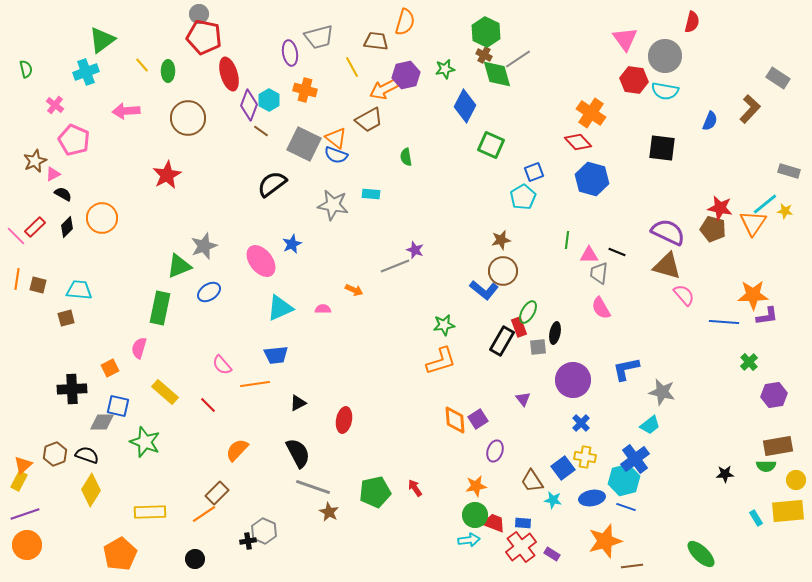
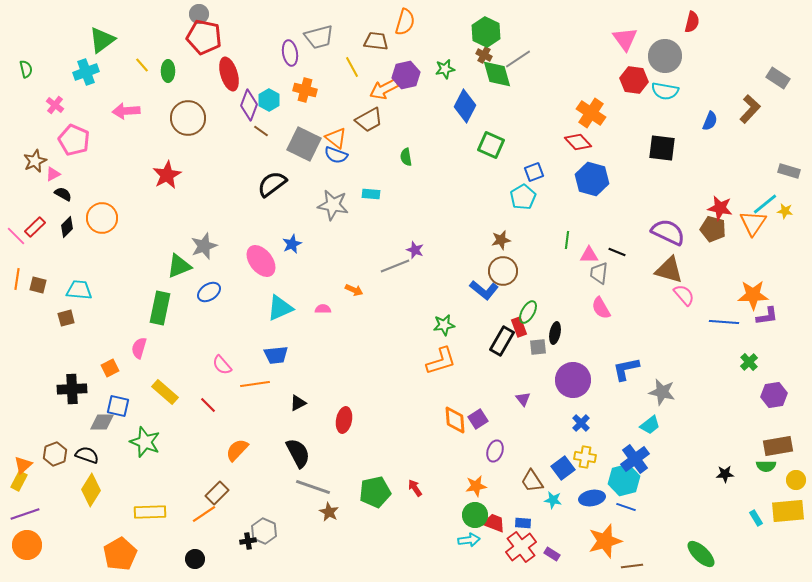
brown triangle at (667, 266): moved 2 px right, 4 px down
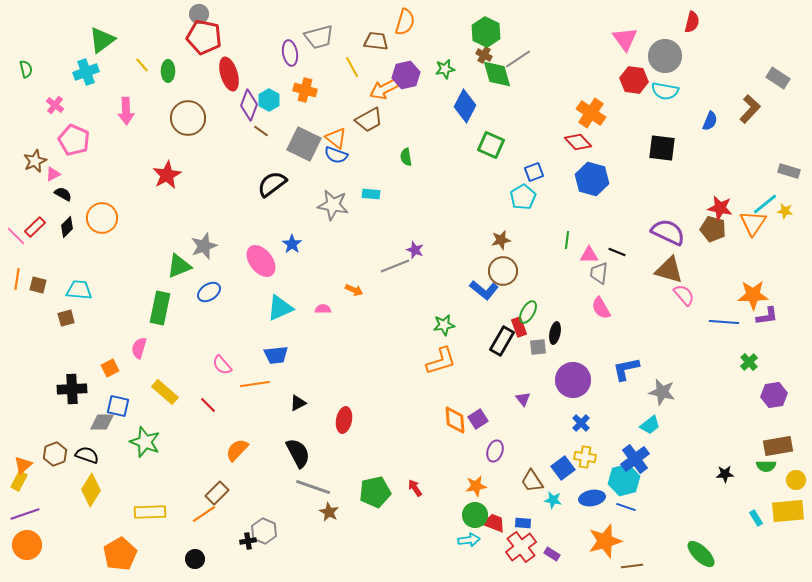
pink arrow at (126, 111): rotated 88 degrees counterclockwise
blue star at (292, 244): rotated 12 degrees counterclockwise
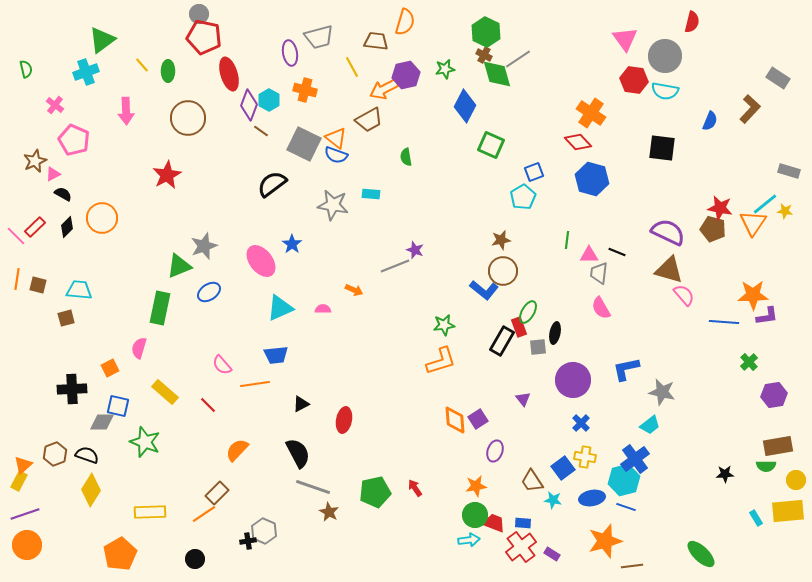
black triangle at (298, 403): moved 3 px right, 1 px down
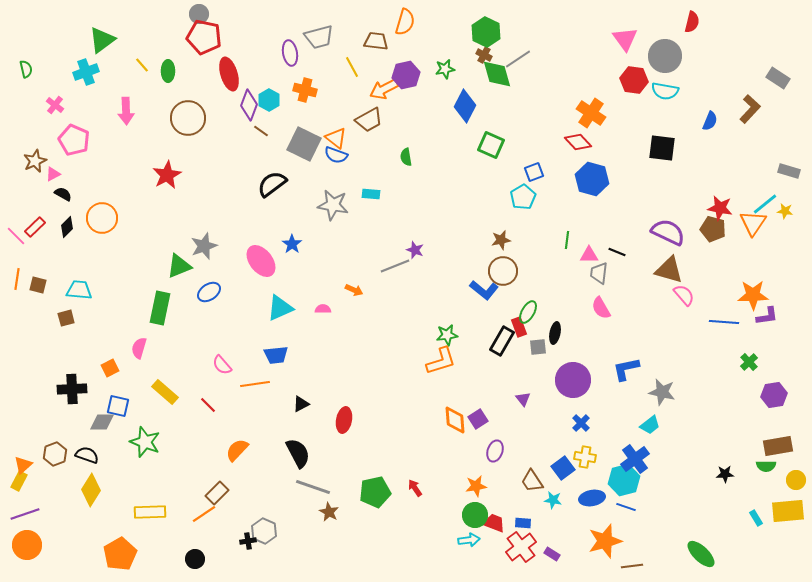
green star at (444, 325): moved 3 px right, 10 px down
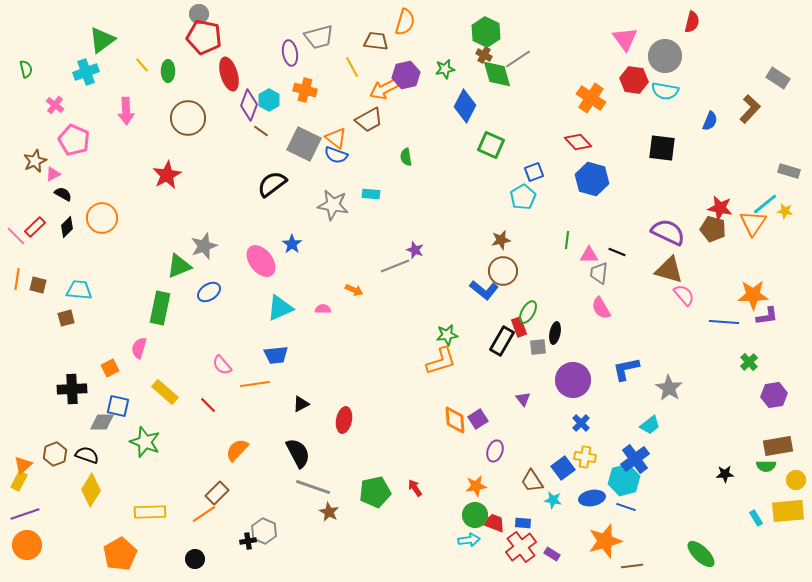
orange cross at (591, 113): moved 15 px up
gray star at (662, 392): moved 7 px right, 4 px up; rotated 20 degrees clockwise
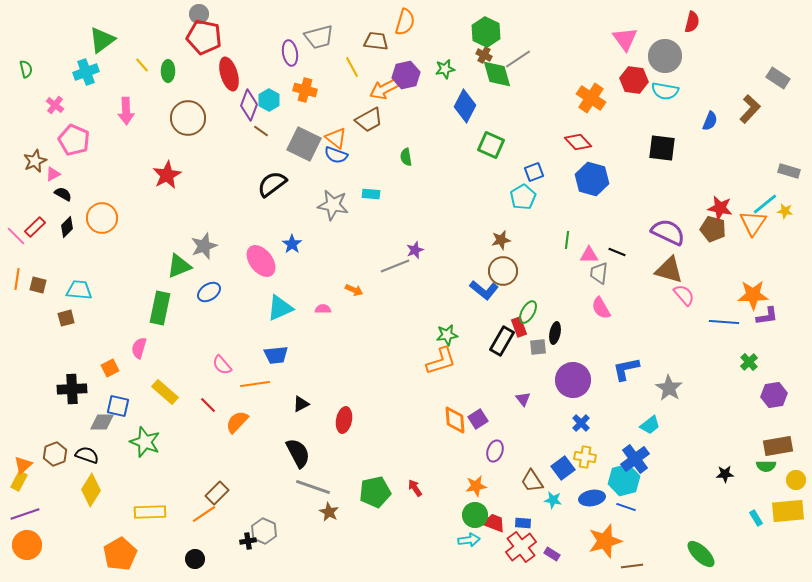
purple star at (415, 250): rotated 30 degrees clockwise
orange semicircle at (237, 450): moved 28 px up
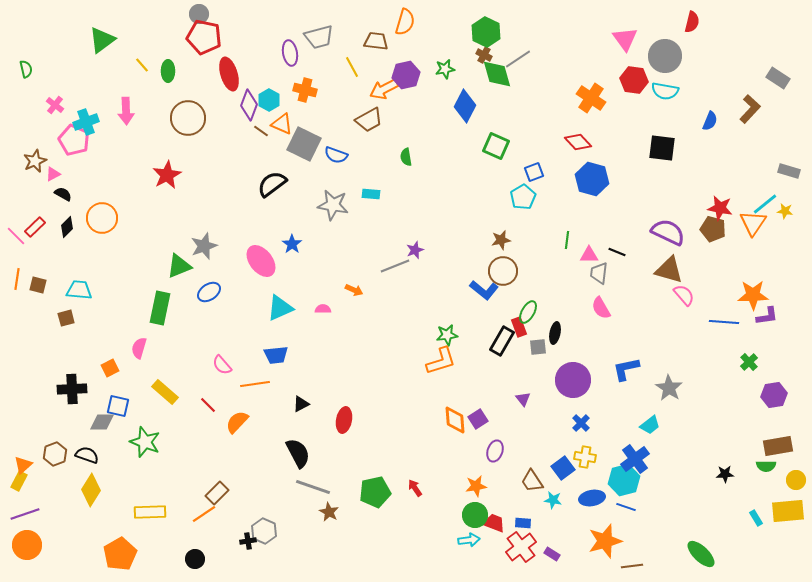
cyan cross at (86, 72): moved 50 px down
orange triangle at (336, 138): moved 54 px left, 14 px up; rotated 15 degrees counterclockwise
green square at (491, 145): moved 5 px right, 1 px down
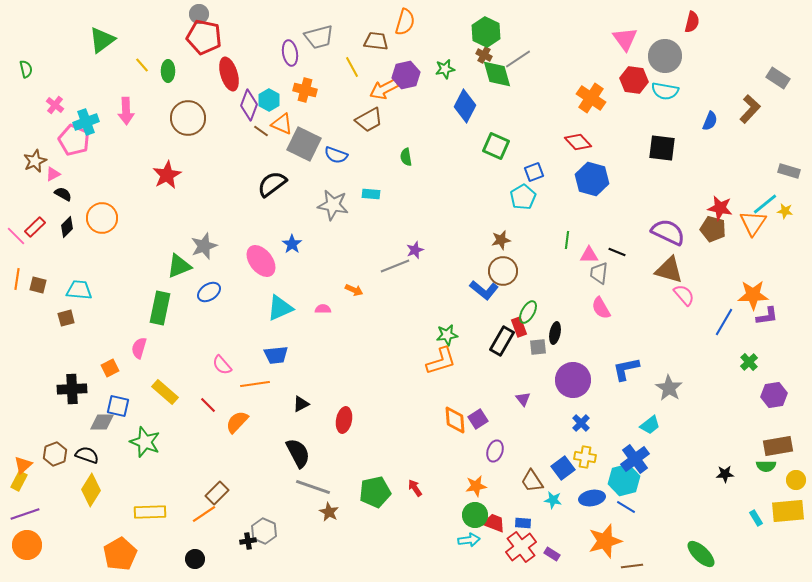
blue line at (724, 322): rotated 64 degrees counterclockwise
blue line at (626, 507): rotated 12 degrees clockwise
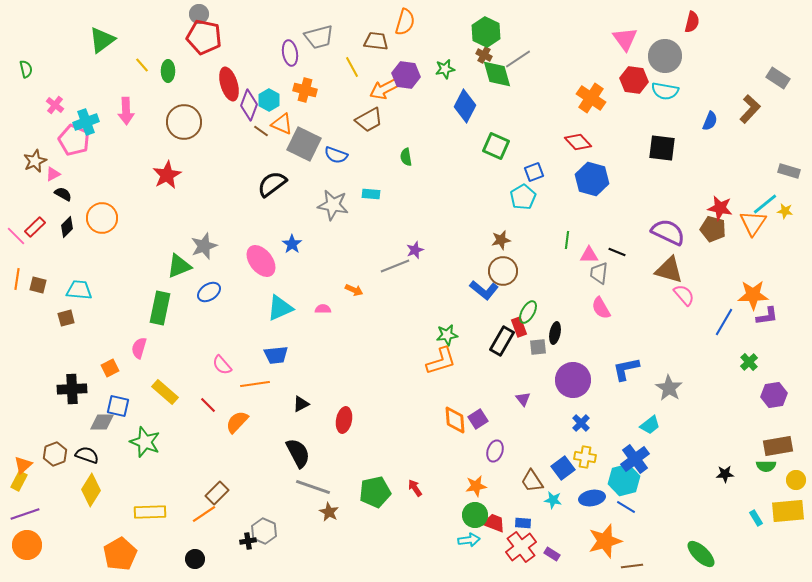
red ellipse at (229, 74): moved 10 px down
purple hexagon at (406, 75): rotated 20 degrees clockwise
brown circle at (188, 118): moved 4 px left, 4 px down
